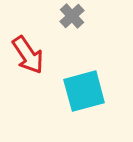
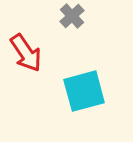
red arrow: moved 2 px left, 2 px up
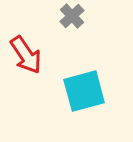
red arrow: moved 2 px down
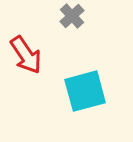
cyan square: moved 1 px right
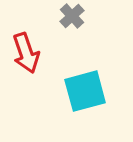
red arrow: moved 2 px up; rotated 15 degrees clockwise
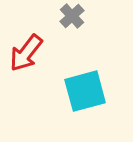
red arrow: rotated 57 degrees clockwise
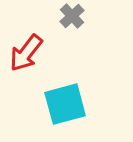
cyan square: moved 20 px left, 13 px down
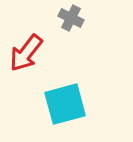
gray cross: moved 1 px left, 2 px down; rotated 20 degrees counterclockwise
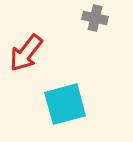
gray cross: moved 24 px right; rotated 15 degrees counterclockwise
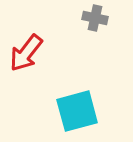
cyan square: moved 12 px right, 7 px down
